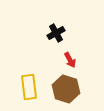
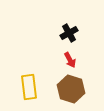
black cross: moved 13 px right
brown hexagon: moved 5 px right
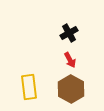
brown hexagon: rotated 12 degrees clockwise
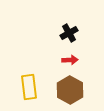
red arrow: rotated 63 degrees counterclockwise
brown hexagon: moved 1 px left, 1 px down
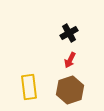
red arrow: rotated 119 degrees clockwise
brown hexagon: rotated 12 degrees clockwise
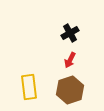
black cross: moved 1 px right
